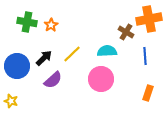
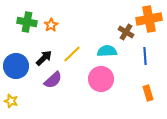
blue circle: moved 1 px left
orange rectangle: rotated 35 degrees counterclockwise
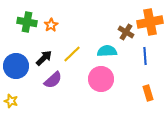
orange cross: moved 1 px right, 3 px down
